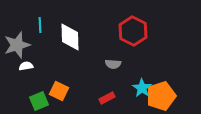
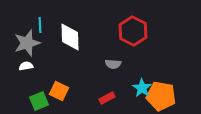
gray star: moved 10 px right, 2 px up
orange pentagon: rotated 28 degrees clockwise
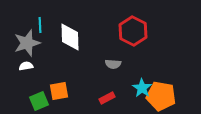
orange square: rotated 36 degrees counterclockwise
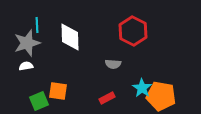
cyan line: moved 3 px left
orange square: moved 1 px left; rotated 18 degrees clockwise
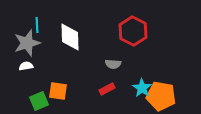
red rectangle: moved 9 px up
